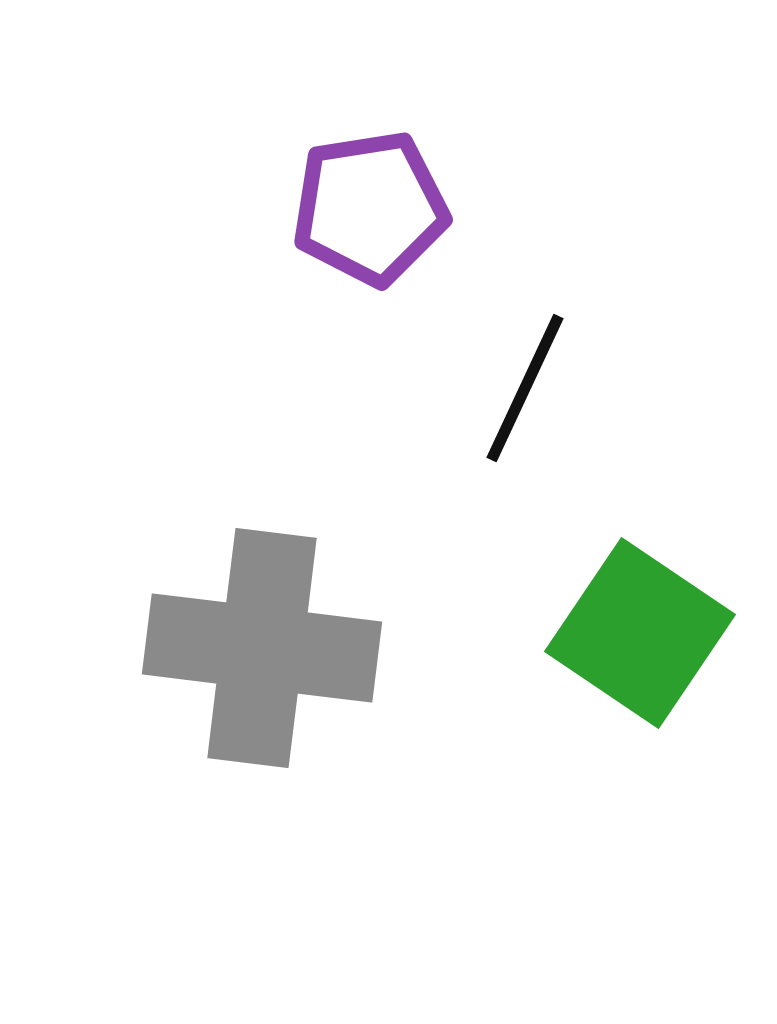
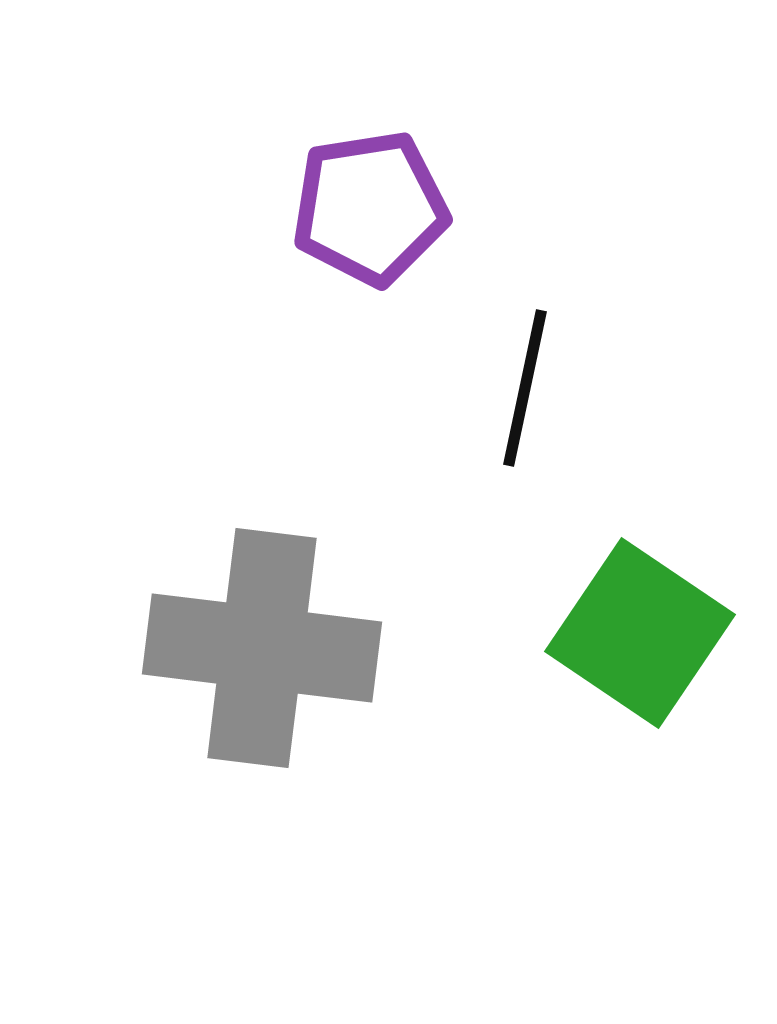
black line: rotated 13 degrees counterclockwise
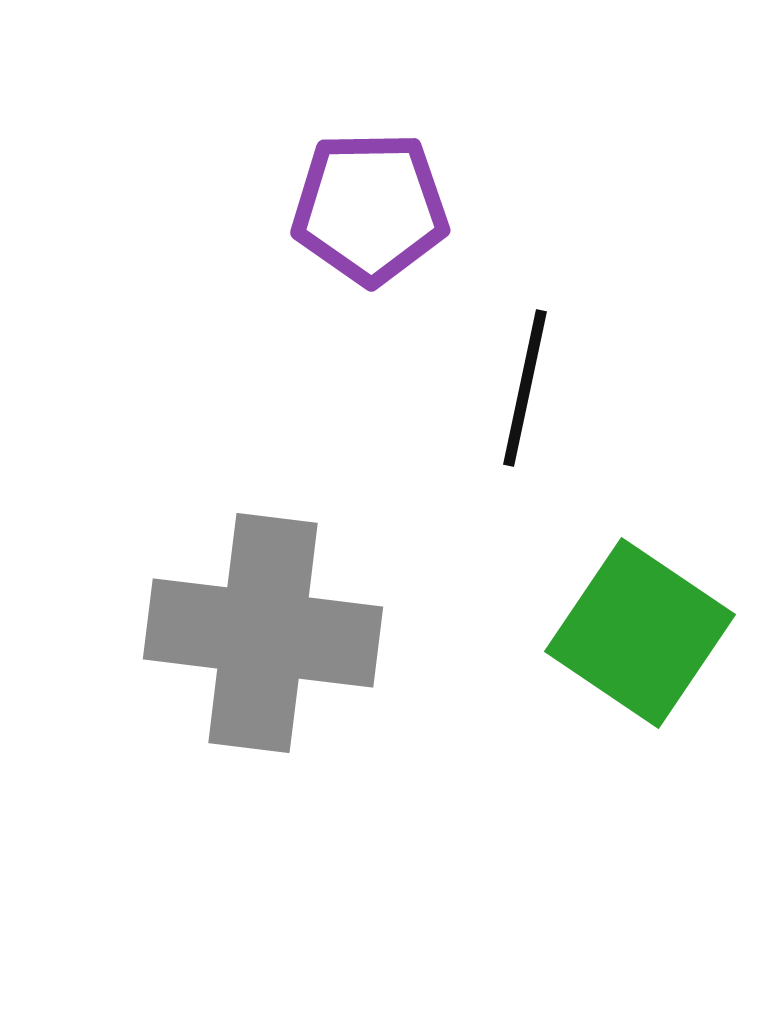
purple pentagon: rotated 8 degrees clockwise
gray cross: moved 1 px right, 15 px up
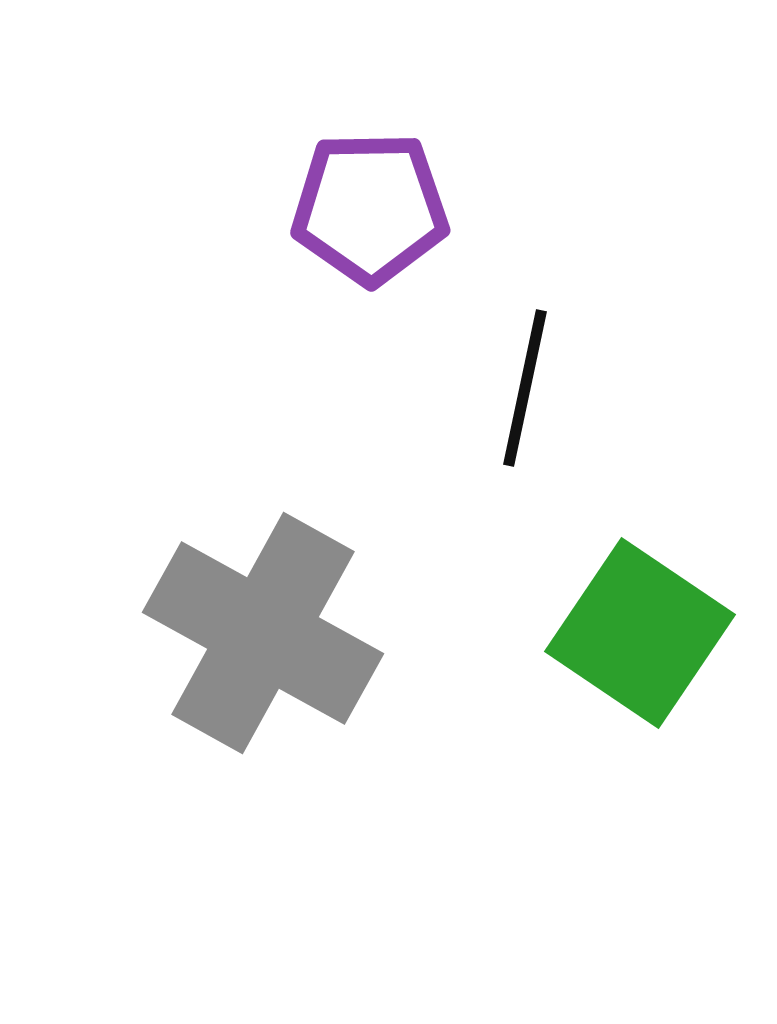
gray cross: rotated 22 degrees clockwise
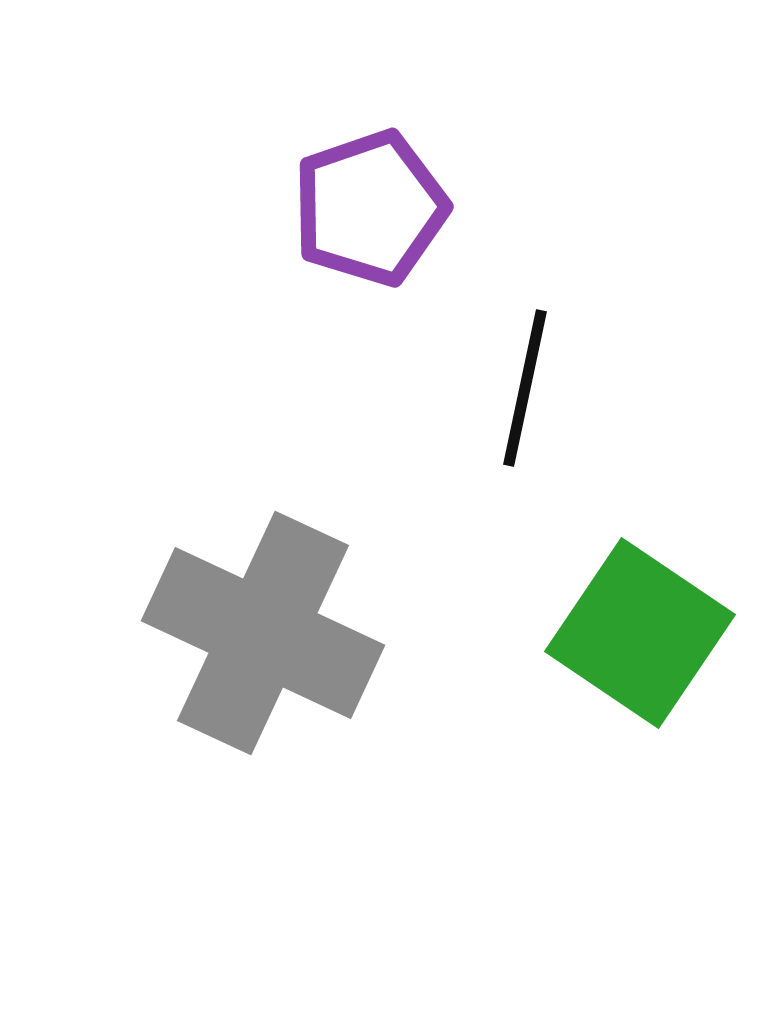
purple pentagon: rotated 18 degrees counterclockwise
gray cross: rotated 4 degrees counterclockwise
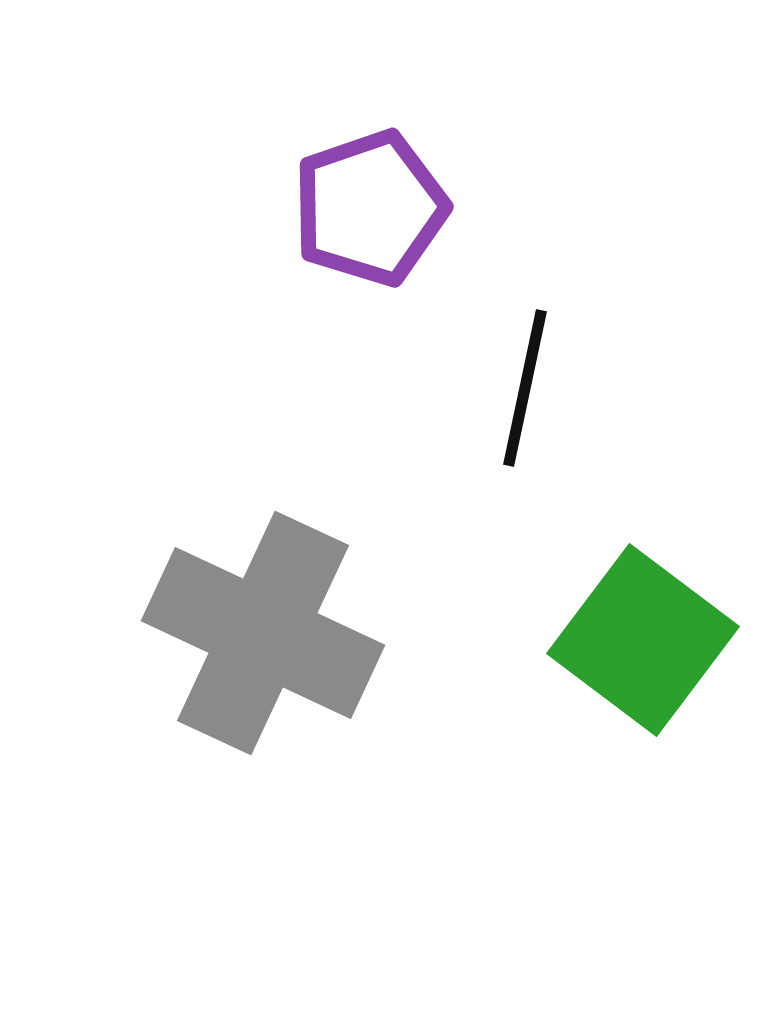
green square: moved 3 px right, 7 px down; rotated 3 degrees clockwise
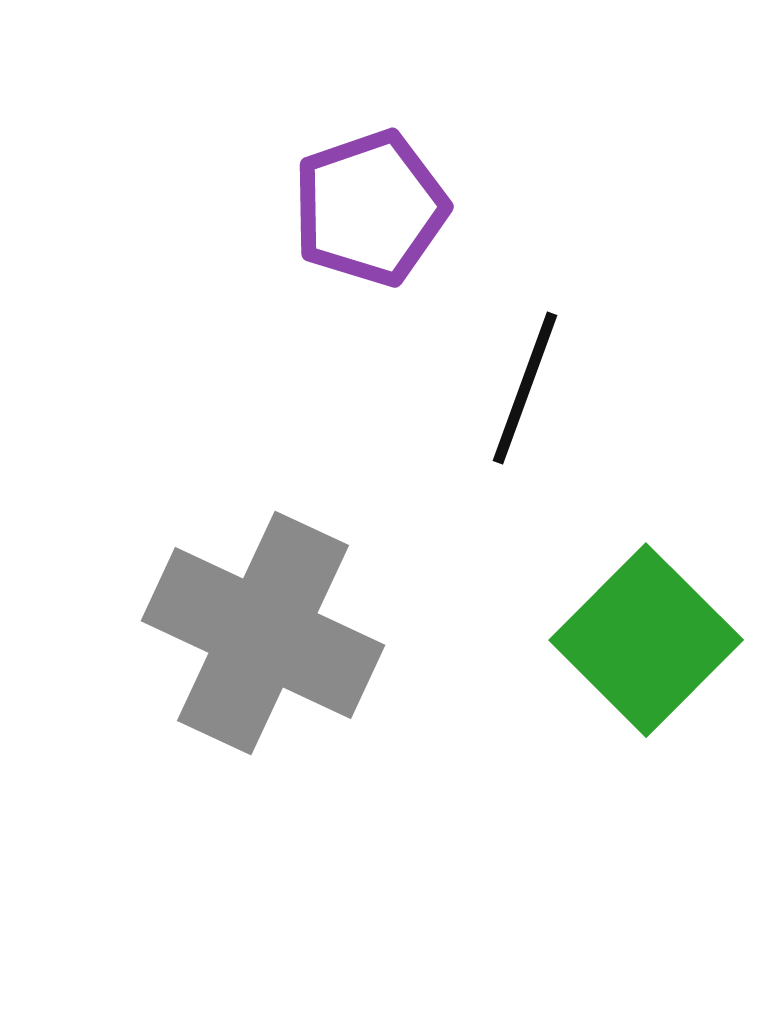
black line: rotated 8 degrees clockwise
green square: moved 3 px right; rotated 8 degrees clockwise
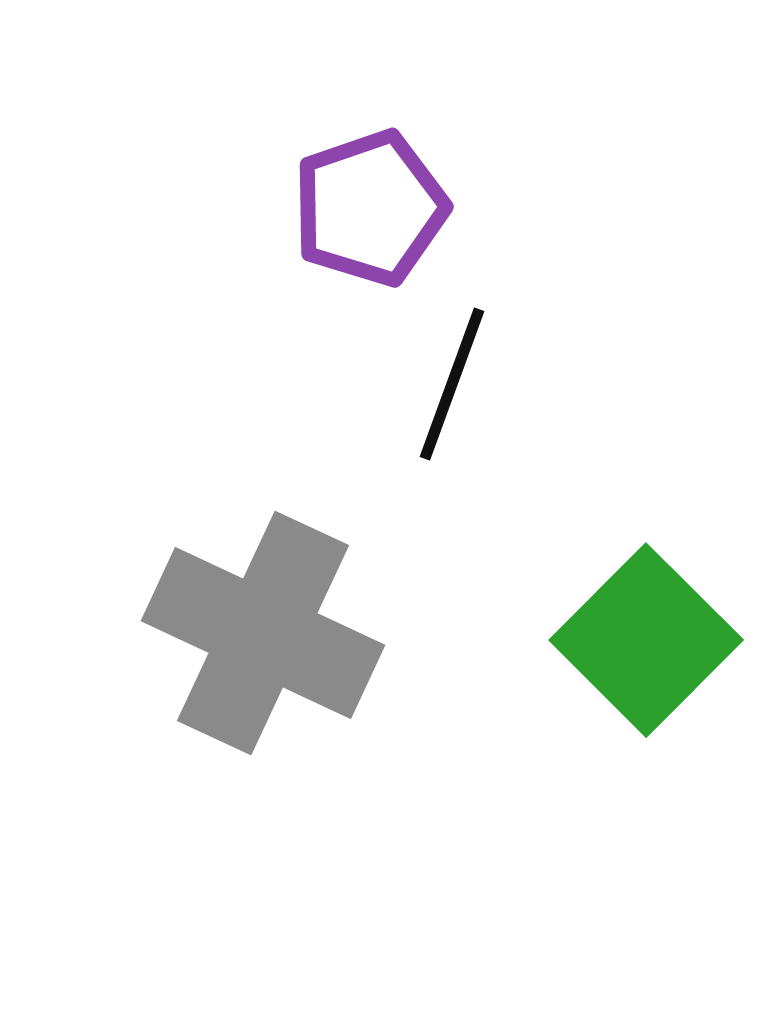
black line: moved 73 px left, 4 px up
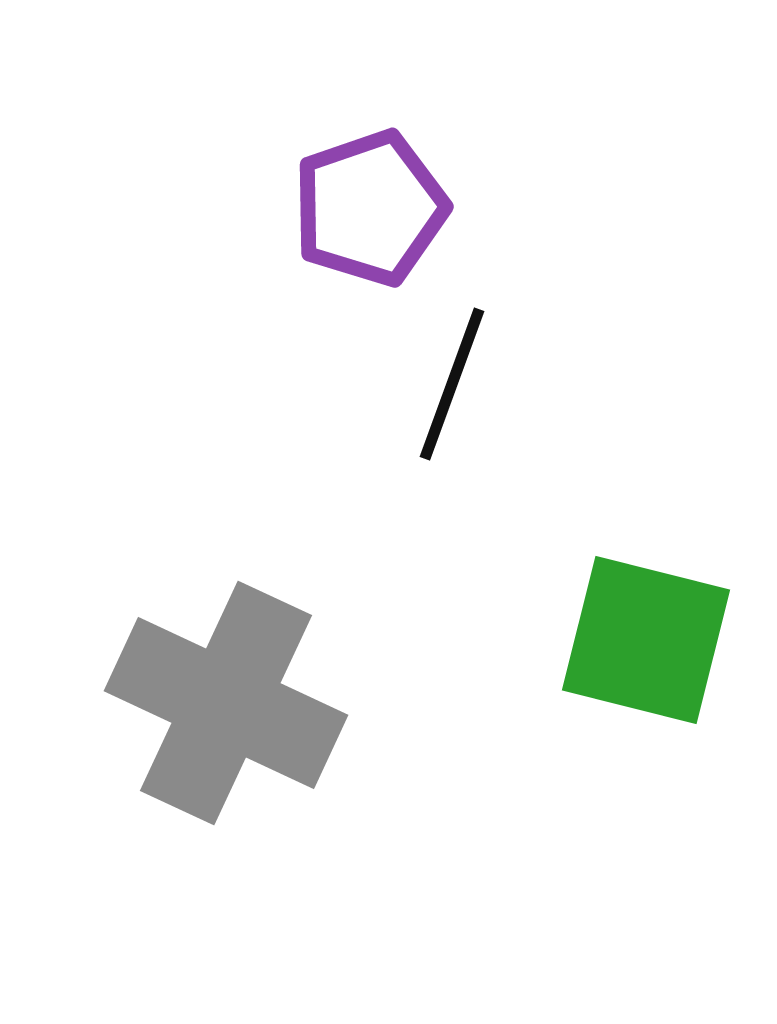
gray cross: moved 37 px left, 70 px down
green square: rotated 31 degrees counterclockwise
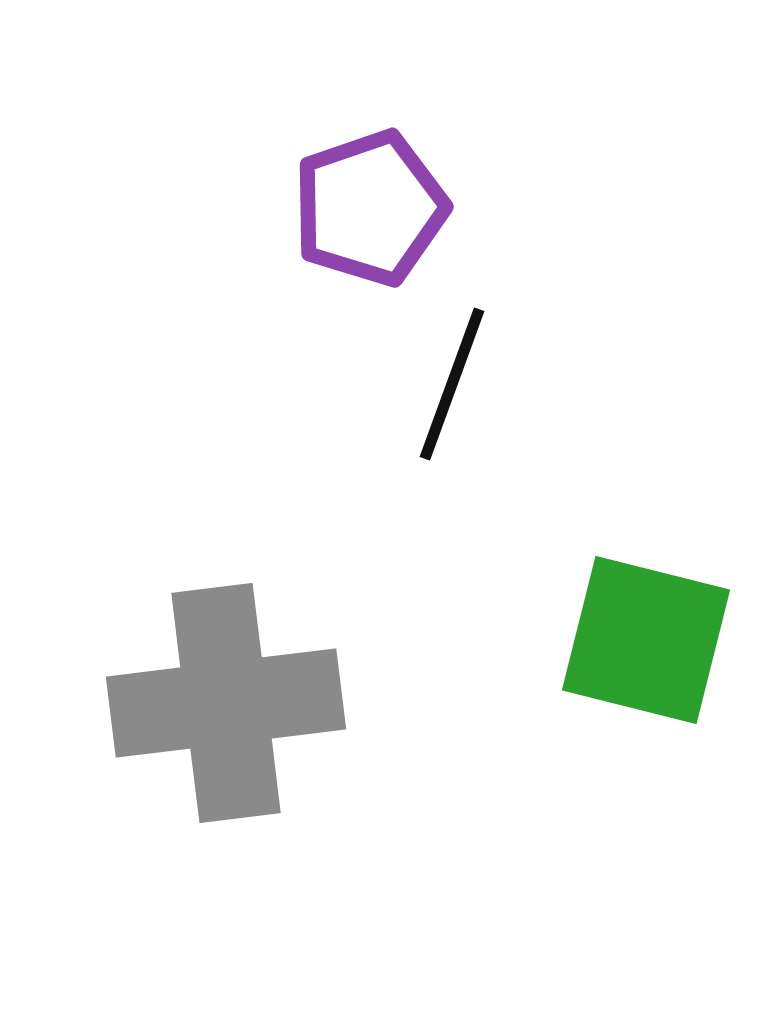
gray cross: rotated 32 degrees counterclockwise
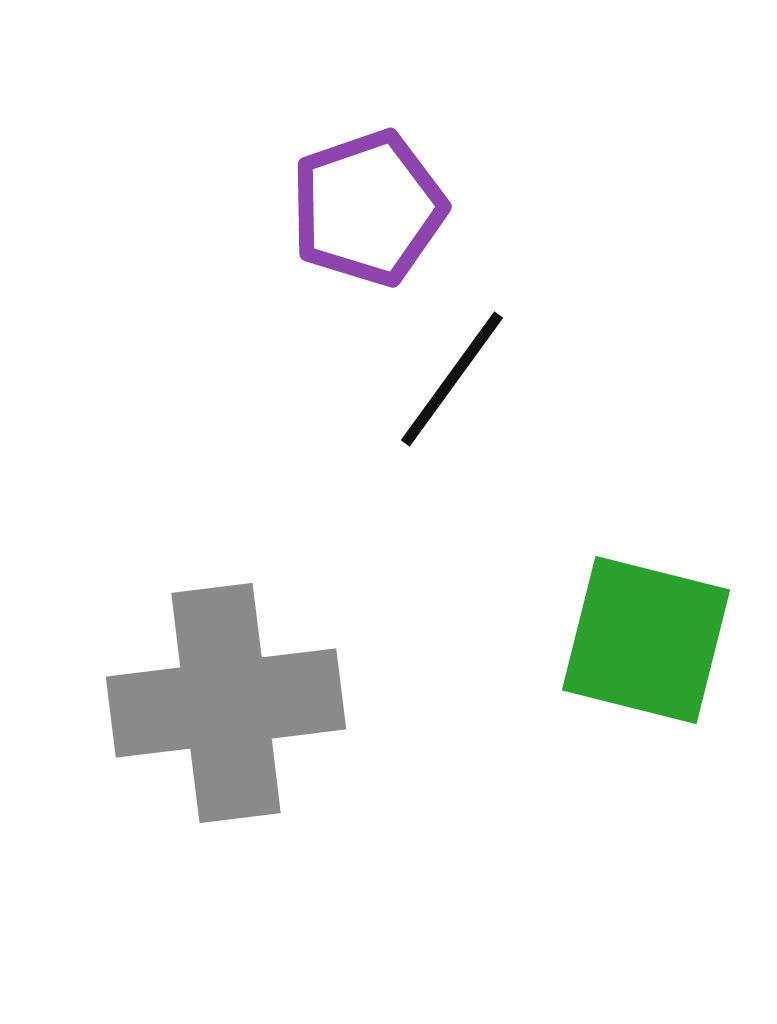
purple pentagon: moved 2 px left
black line: moved 5 px up; rotated 16 degrees clockwise
